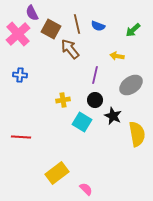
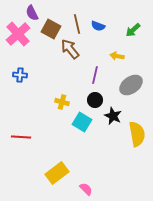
yellow cross: moved 1 px left, 2 px down; rotated 24 degrees clockwise
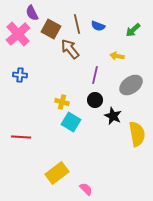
cyan square: moved 11 px left
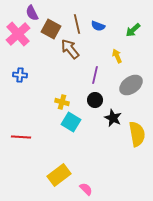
yellow arrow: rotated 56 degrees clockwise
black star: moved 2 px down
yellow rectangle: moved 2 px right, 2 px down
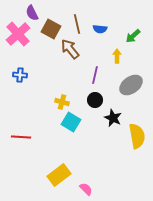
blue semicircle: moved 2 px right, 3 px down; rotated 16 degrees counterclockwise
green arrow: moved 6 px down
yellow arrow: rotated 24 degrees clockwise
yellow semicircle: moved 2 px down
